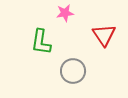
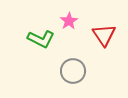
pink star: moved 4 px right, 8 px down; rotated 24 degrees counterclockwise
green L-shape: moved 3 px up; rotated 72 degrees counterclockwise
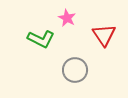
pink star: moved 2 px left, 3 px up; rotated 12 degrees counterclockwise
gray circle: moved 2 px right, 1 px up
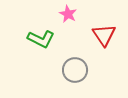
pink star: moved 1 px right, 4 px up
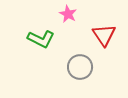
gray circle: moved 5 px right, 3 px up
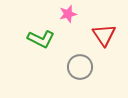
pink star: rotated 30 degrees clockwise
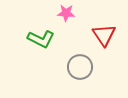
pink star: moved 2 px left, 1 px up; rotated 18 degrees clockwise
